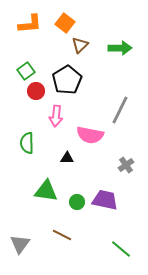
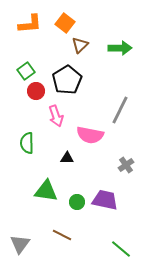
pink arrow: rotated 25 degrees counterclockwise
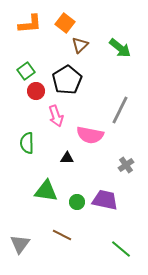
green arrow: rotated 40 degrees clockwise
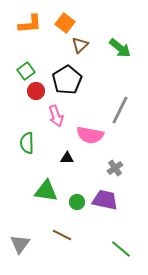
gray cross: moved 11 px left, 3 px down
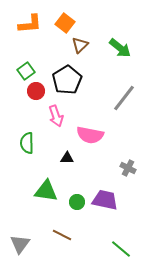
gray line: moved 4 px right, 12 px up; rotated 12 degrees clockwise
gray cross: moved 13 px right; rotated 28 degrees counterclockwise
